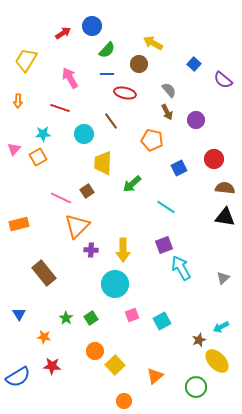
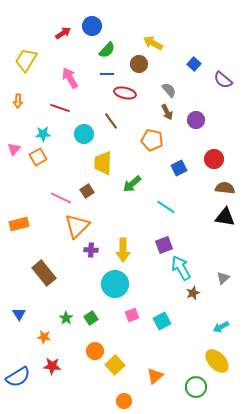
brown star at (199, 340): moved 6 px left, 47 px up
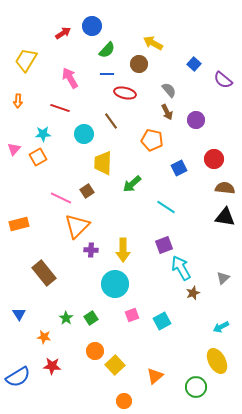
yellow ellipse at (217, 361): rotated 15 degrees clockwise
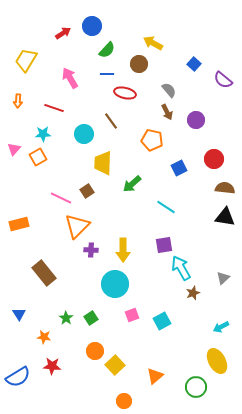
red line at (60, 108): moved 6 px left
purple square at (164, 245): rotated 12 degrees clockwise
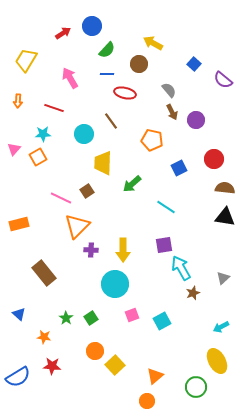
brown arrow at (167, 112): moved 5 px right
blue triangle at (19, 314): rotated 16 degrees counterclockwise
orange circle at (124, 401): moved 23 px right
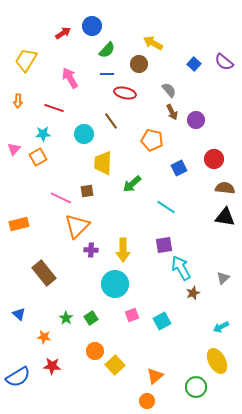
purple semicircle at (223, 80): moved 1 px right, 18 px up
brown square at (87, 191): rotated 24 degrees clockwise
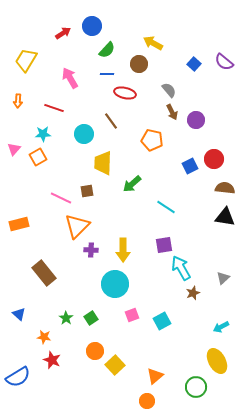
blue square at (179, 168): moved 11 px right, 2 px up
red star at (52, 366): moved 6 px up; rotated 18 degrees clockwise
